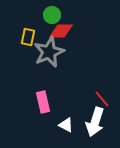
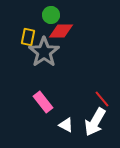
green circle: moved 1 px left
gray star: moved 5 px left; rotated 12 degrees counterclockwise
pink rectangle: rotated 25 degrees counterclockwise
white arrow: rotated 12 degrees clockwise
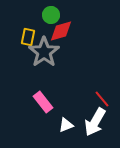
red diamond: rotated 15 degrees counterclockwise
white triangle: rotated 49 degrees counterclockwise
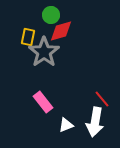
white arrow: rotated 20 degrees counterclockwise
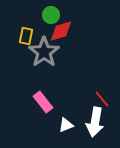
yellow rectangle: moved 2 px left, 1 px up
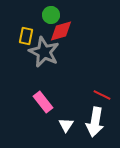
gray star: rotated 12 degrees counterclockwise
red line: moved 4 px up; rotated 24 degrees counterclockwise
white triangle: rotated 35 degrees counterclockwise
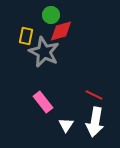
red line: moved 8 px left
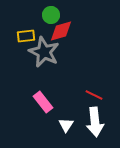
yellow rectangle: rotated 72 degrees clockwise
white arrow: rotated 16 degrees counterclockwise
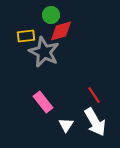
red line: rotated 30 degrees clockwise
white arrow: rotated 24 degrees counterclockwise
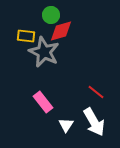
yellow rectangle: rotated 12 degrees clockwise
red line: moved 2 px right, 3 px up; rotated 18 degrees counterclockwise
white arrow: moved 1 px left
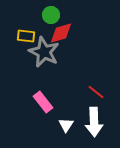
red diamond: moved 2 px down
white arrow: rotated 28 degrees clockwise
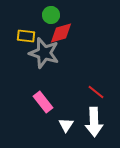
gray star: moved 1 px down; rotated 8 degrees counterclockwise
